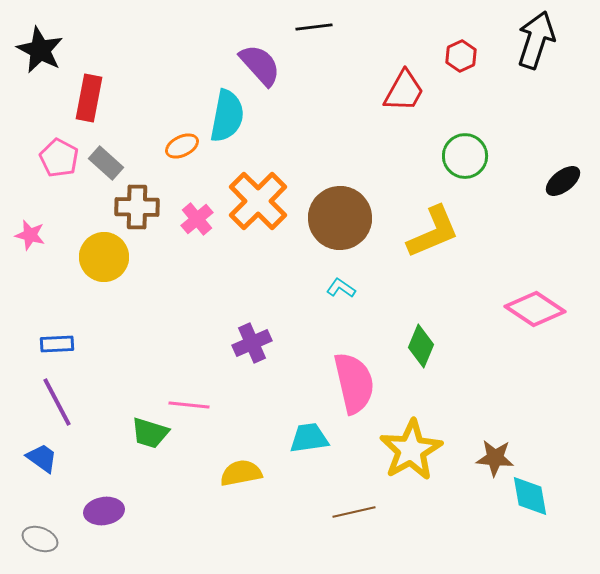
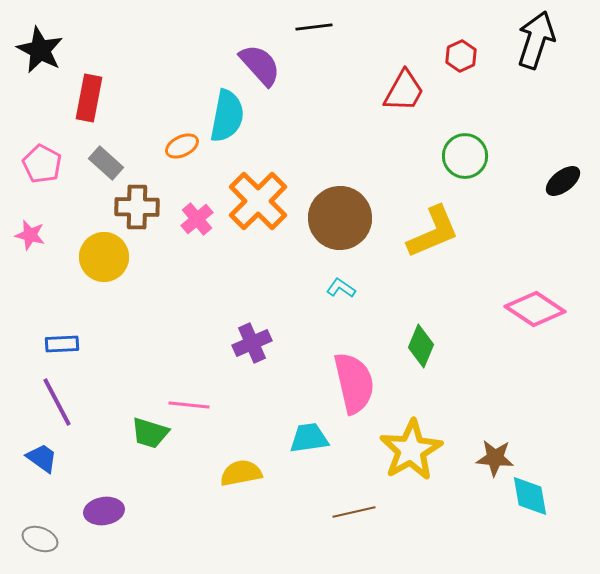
pink pentagon: moved 17 px left, 6 px down
blue rectangle: moved 5 px right
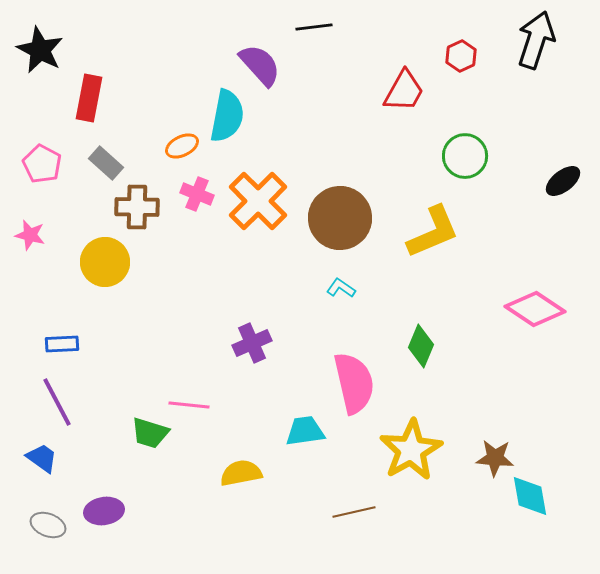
pink cross: moved 25 px up; rotated 28 degrees counterclockwise
yellow circle: moved 1 px right, 5 px down
cyan trapezoid: moved 4 px left, 7 px up
gray ellipse: moved 8 px right, 14 px up
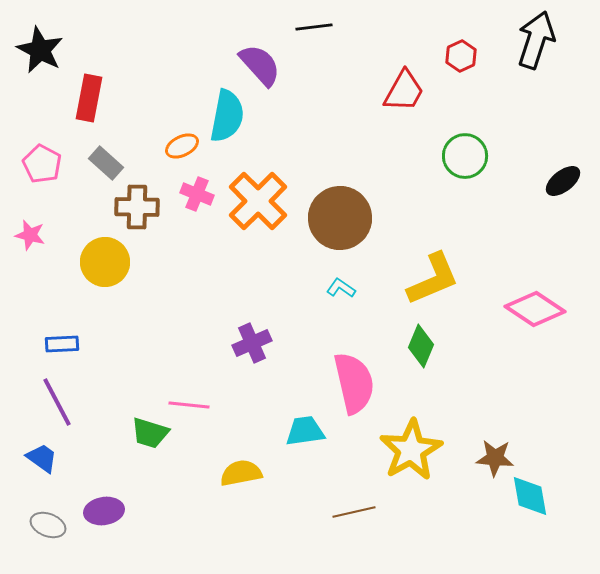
yellow L-shape: moved 47 px down
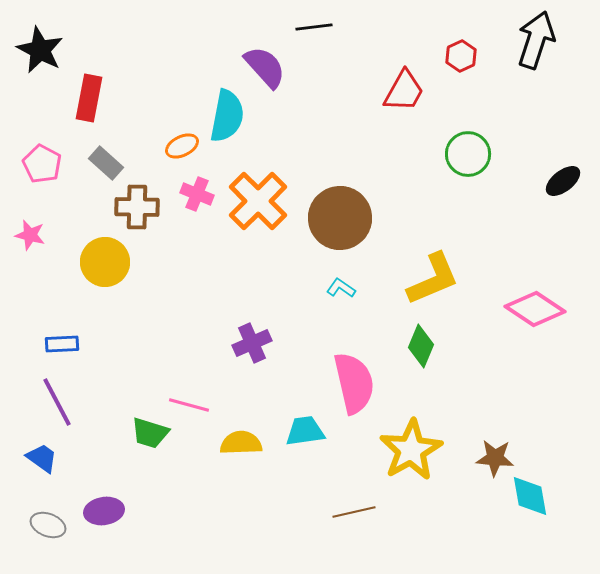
purple semicircle: moved 5 px right, 2 px down
green circle: moved 3 px right, 2 px up
pink line: rotated 9 degrees clockwise
yellow semicircle: moved 30 px up; rotated 9 degrees clockwise
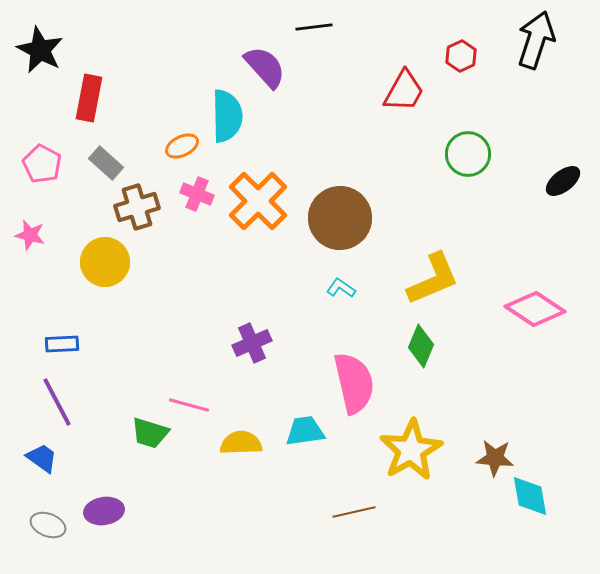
cyan semicircle: rotated 12 degrees counterclockwise
brown cross: rotated 18 degrees counterclockwise
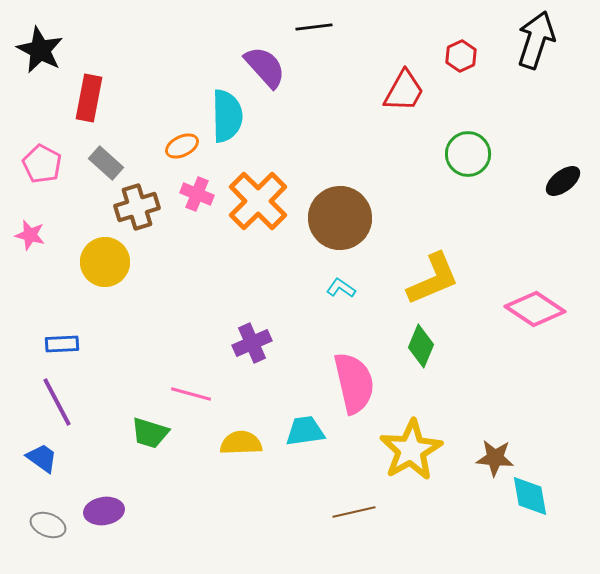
pink line: moved 2 px right, 11 px up
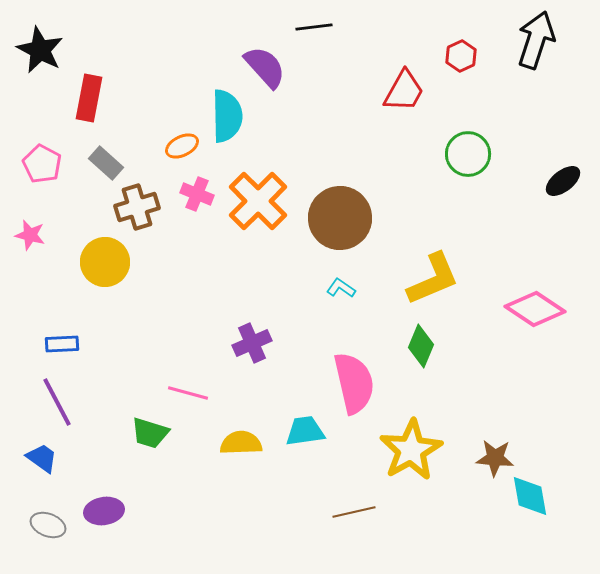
pink line: moved 3 px left, 1 px up
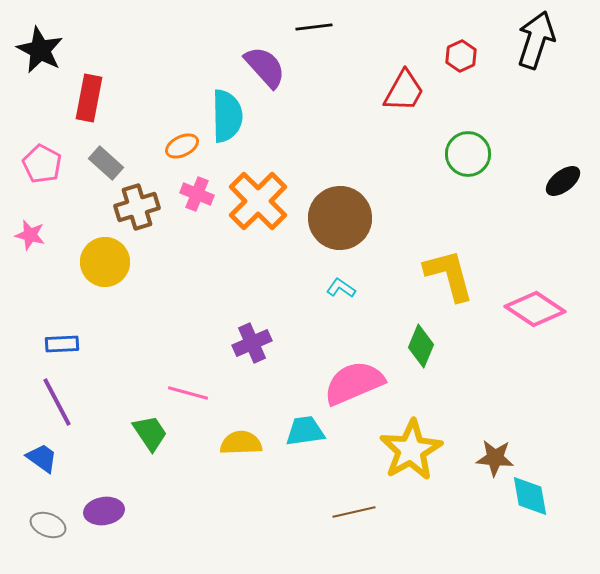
yellow L-shape: moved 16 px right, 4 px up; rotated 82 degrees counterclockwise
pink semicircle: rotated 100 degrees counterclockwise
green trapezoid: rotated 141 degrees counterclockwise
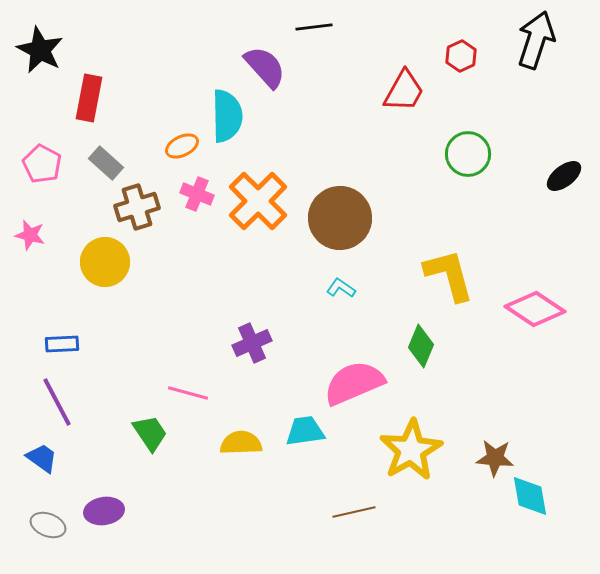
black ellipse: moved 1 px right, 5 px up
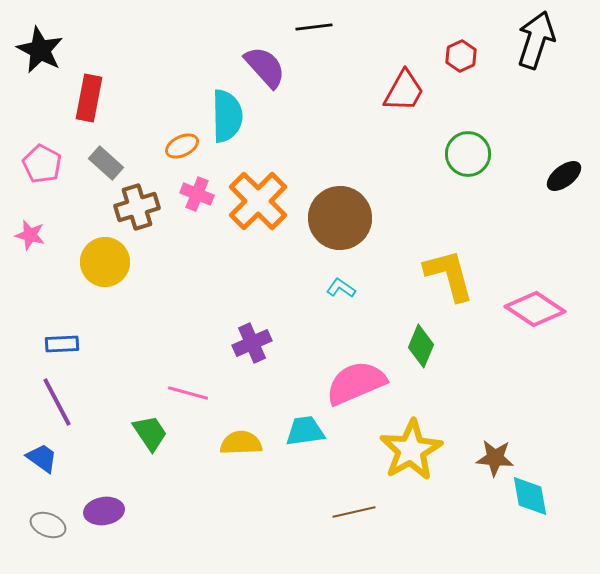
pink semicircle: moved 2 px right
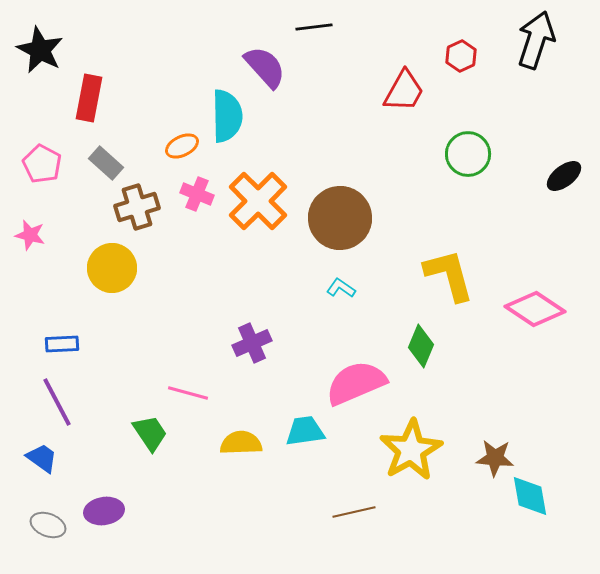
yellow circle: moved 7 px right, 6 px down
